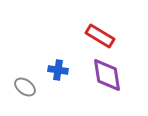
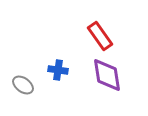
red rectangle: rotated 24 degrees clockwise
gray ellipse: moved 2 px left, 2 px up
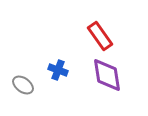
blue cross: rotated 12 degrees clockwise
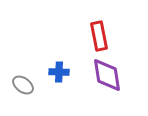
red rectangle: moved 1 px left; rotated 24 degrees clockwise
blue cross: moved 1 px right, 2 px down; rotated 18 degrees counterclockwise
